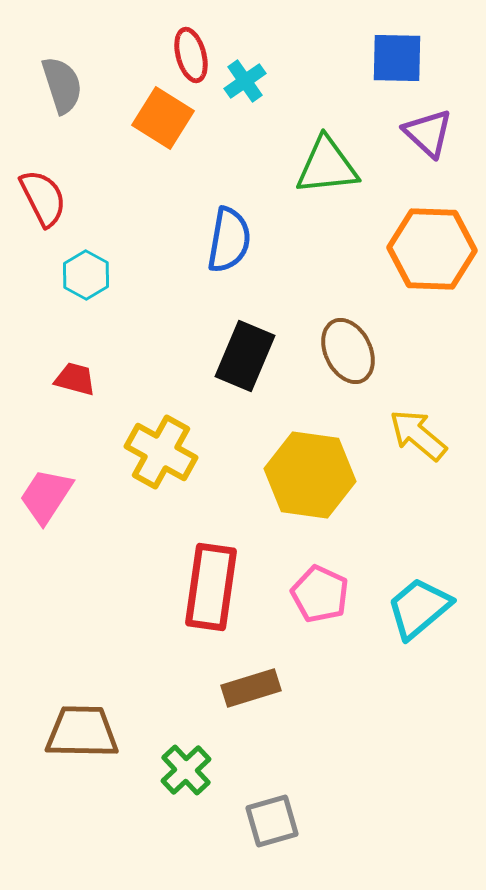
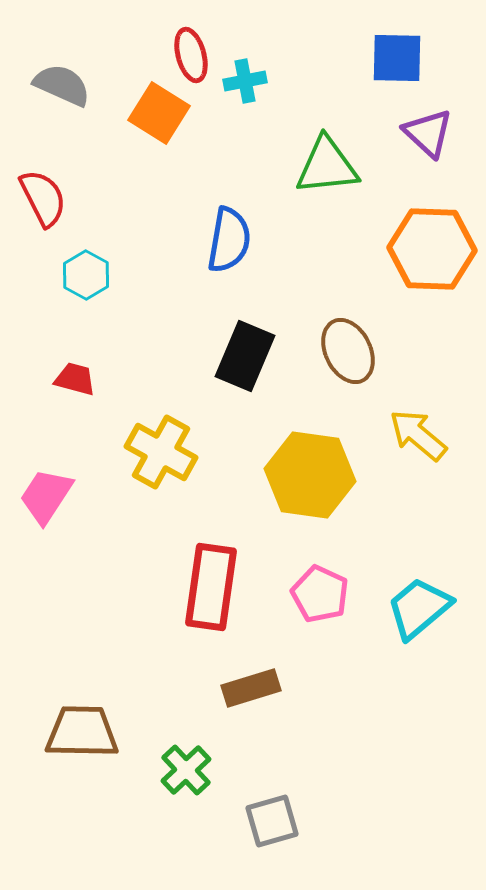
cyan cross: rotated 24 degrees clockwise
gray semicircle: rotated 48 degrees counterclockwise
orange square: moved 4 px left, 5 px up
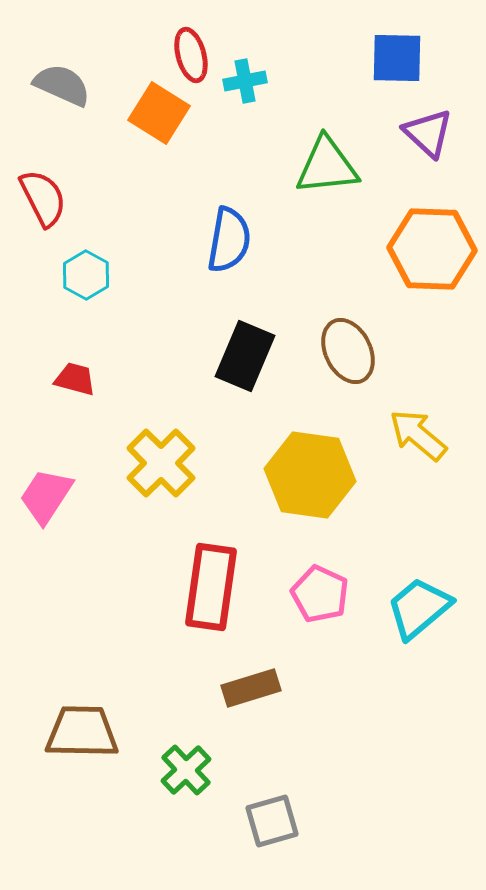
yellow cross: moved 11 px down; rotated 16 degrees clockwise
